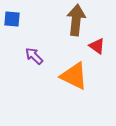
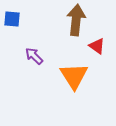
orange triangle: rotated 32 degrees clockwise
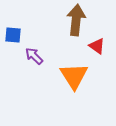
blue square: moved 1 px right, 16 px down
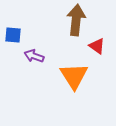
purple arrow: rotated 24 degrees counterclockwise
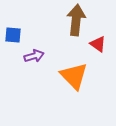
red triangle: moved 1 px right, 2 px up
purple arrow: rotated 144 degrees clockwise
orange triangle: rotated 12 degrees counterclockwise
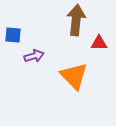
red triangle: moved 1 px right, 1 px up; rotated 36 degrees counterclockwise
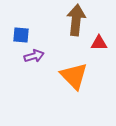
blue square: moved 8 px right
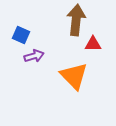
blue square: rotated 18 degrees clockwise
red triangle: moved 6 px left, 1 px down
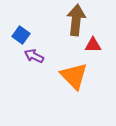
blue square: rotated 12 degrees clockwise
red triangle: moved 1 px down
purple arrow: rotated 138 degrees counterclockwise
